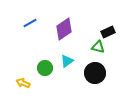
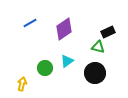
yellow arrow: moved 1 px left, 1 px down; rotated 80 degrees clockwise
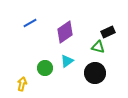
purple diamond: moved 1 px right, 3 px down
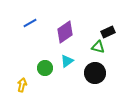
yellow arrow: moved 1 px down
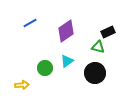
purple diamond: moved 1 px right, 1 px up
yellow arrow: rotated 72 degrees clockwise
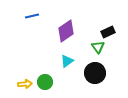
blue line: moved 2 px right, 7 px up; rotated 16 degrees clockwise
green triangle: rotated 40 degrees clockwise
green circle: moved 14 px down
yellow arrow: moved 3 px right, 1 px up
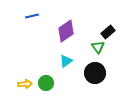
black rectangle: rotated 16 degrees counterclockwise
cyan triangle: moved 1 px left
green circle: moved 1 px right, 1 px down
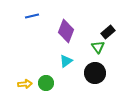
purple diamond: rotated 35 degrees counterclockwise
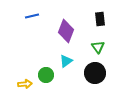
black rectangle: moved 8 px left, 13 px up; rotated 56 degrees counterclockwise
green circle: moved 8 px up
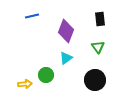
cyan triangle: moved 3 px up
black circle: moved 7 px down
